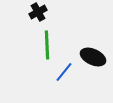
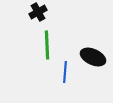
blue line: moved 1 px right; rotated 35 degrees counterclockwise
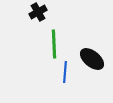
green line: moved 7 px right, 1 px up
black ellipse: moved 1 px left, 2 px down; rotated 15 degrees clockwise
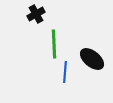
black cross: moved 2 px left, 2 px down
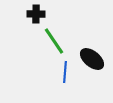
black cross: rotated 30 degrees clockwise
green line: moved 3 px up; rotated 32 degrees counterclockwise
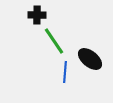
black cross: moved 1 px right, 1 px down
black ellipse: moved 2 px left
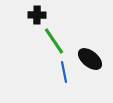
blue line: moved 1 px left; rotated 15 degrees counterclockwise
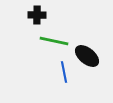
green line: rotated 44 degrees counterclockwise
black ellipse: moved 3 px left, 3 px up
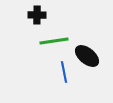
green line: rotated 20 degrees counterclockwise
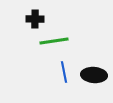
black cross: moved 2 px left, 4 px down
black ellipse: moved 7 px right, 19 px down; rotated 35 degrees counterclockwise
